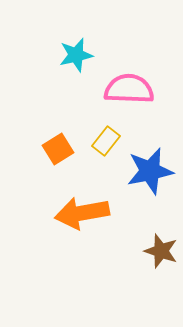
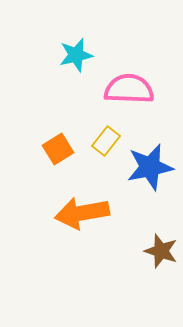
blue star: moved 4 px up
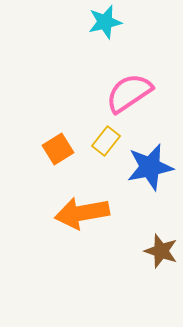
cyan star: moved 29 px right, 33 px up
pink semicircle: moved 4 px down; rotated 36 degrees counterclockwise
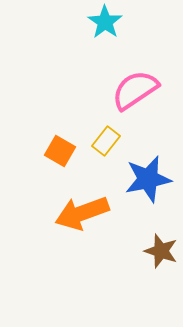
cyan star: rotated 24 degrees counterclockwise
pink semicircle: moved 6 px right, 3 px up
orange square: moved 2 px right, 2 px down; rotated 28 degrees counterclockwise
blue star: moved 2 px left, 12 px down
orange arrow: rotated 10 degrees counterclockwise
